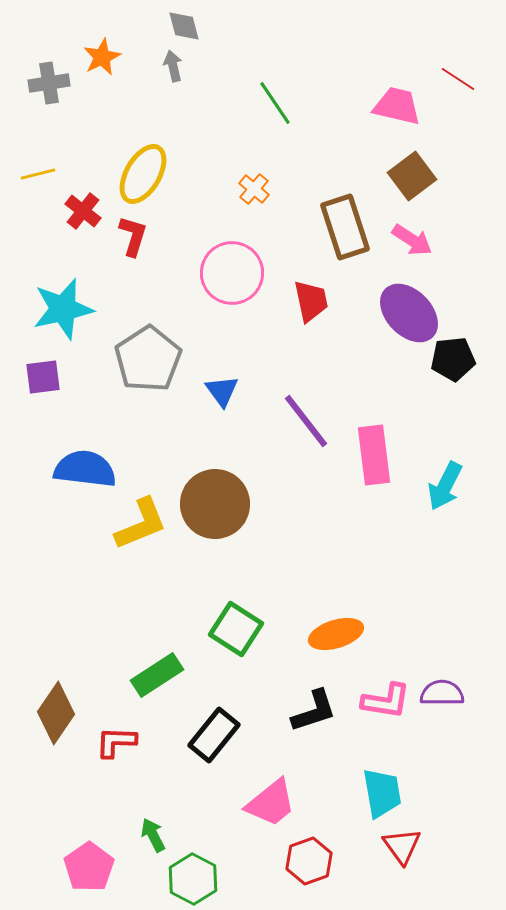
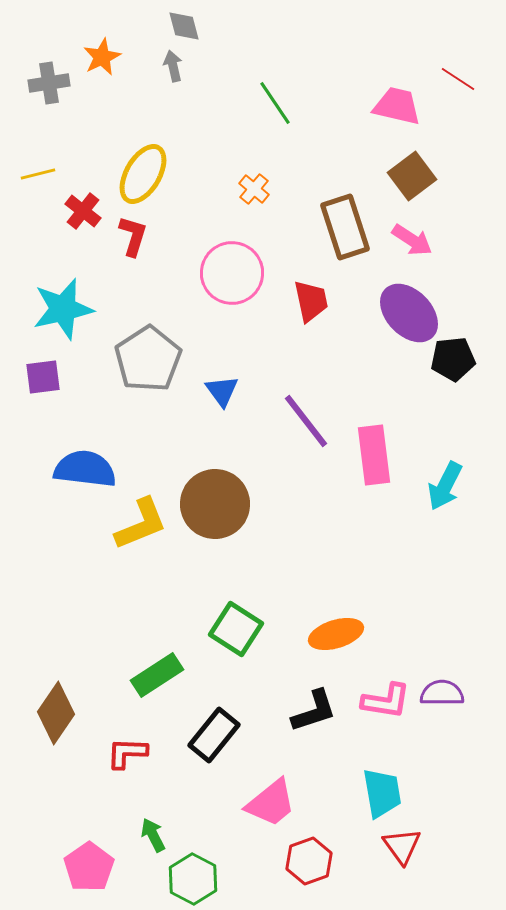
red L-shape at (116, 742): moved 11 px right, 11 px down
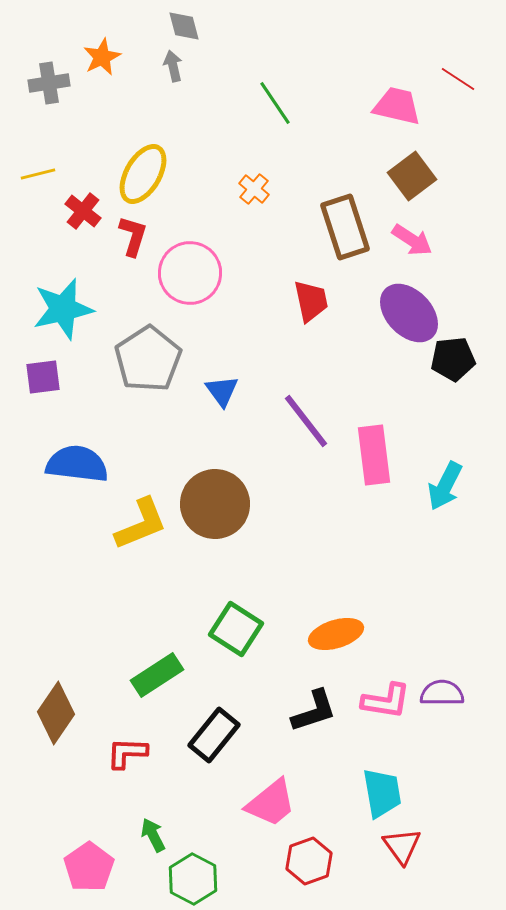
pink circle at (232, 273): moved 42 px left
blue semicircle at (85, 469): moved 8 px left, 5 px up
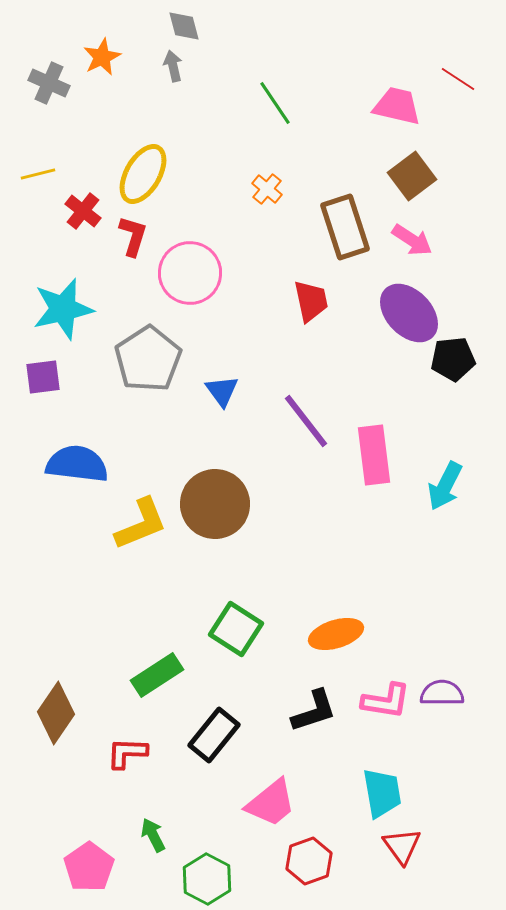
gray cross at (49, 83): rotated 33 degrees clockwise
orange cross at (254, 189): moved 13 px right
green hexagon at (193, 879): moved 14 px right
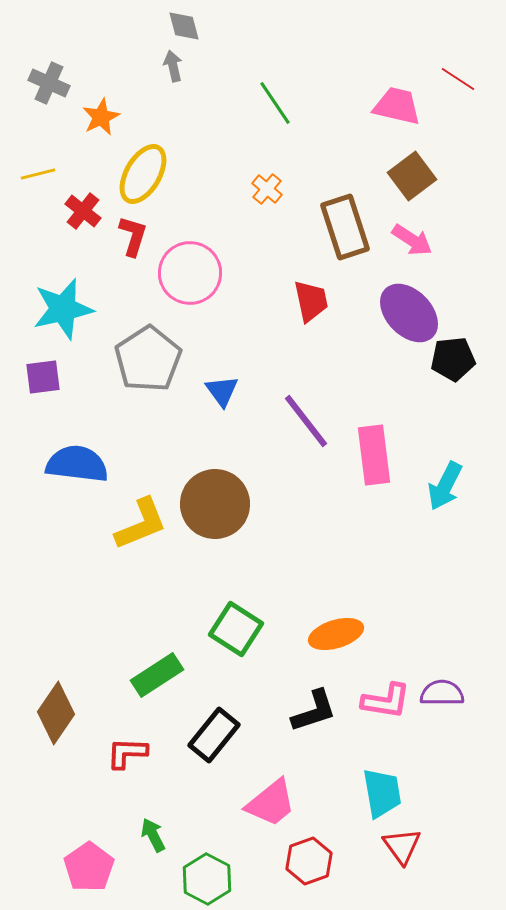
orange star at (102, 57): moved 1 px left, 60 px down
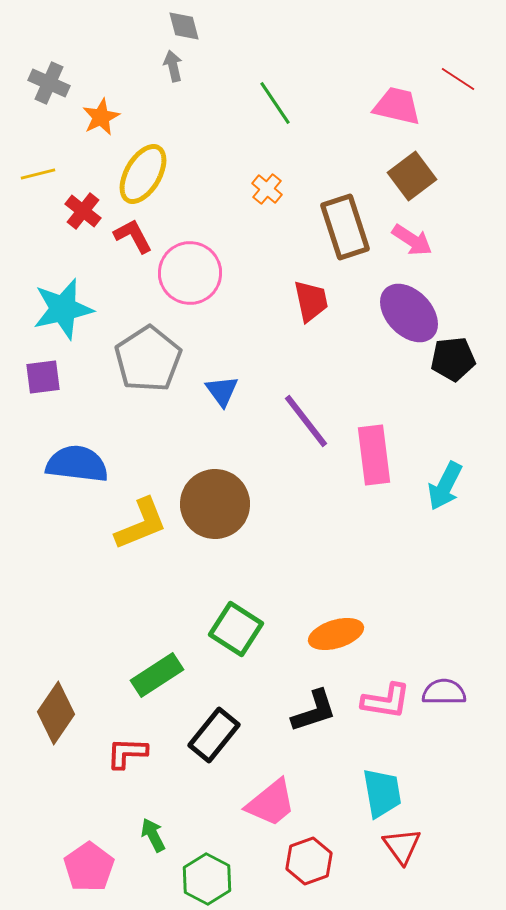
red L-shape at (133, 236): rotated 45 degrees counterclockwise
purple semicircle at (442, 693): moved 2 px right, 1 px up
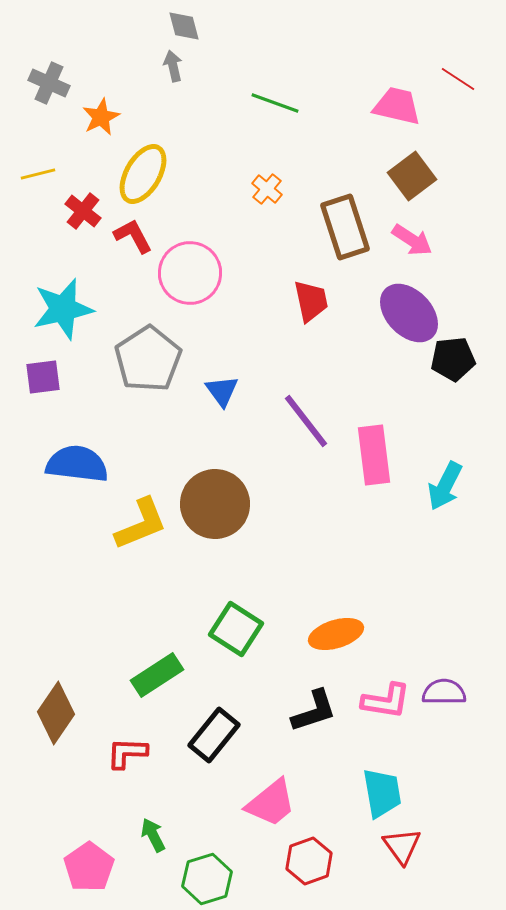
green line at (275, 103): rotated 36 degrees counterclockwise
green hexagon at (207, 879): rotated 15 degrees clockwise
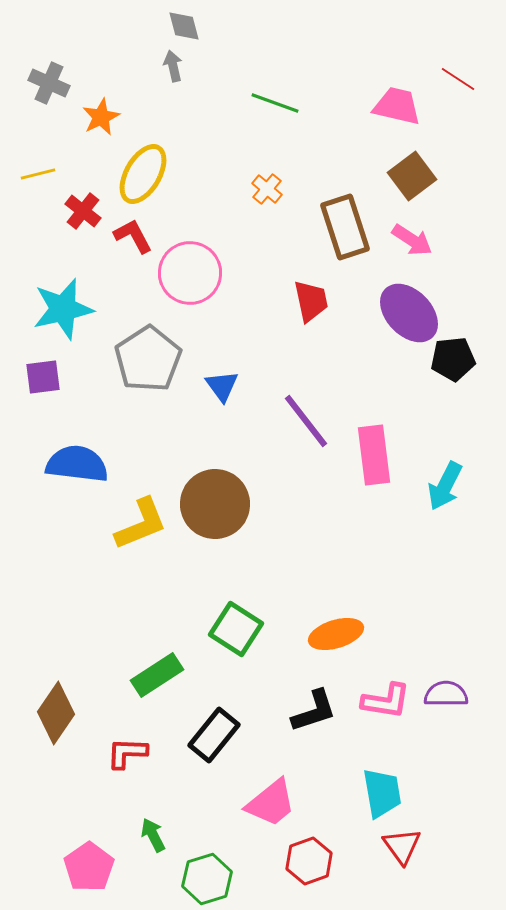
blue triangle at (222, 391): moved 5 px up
purple semicircle at (444, 692): moved 2 px right, 2 px down
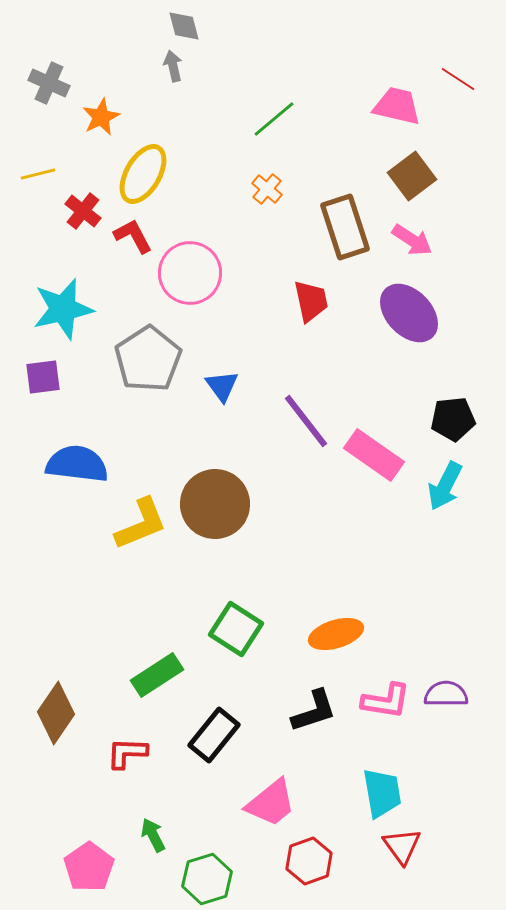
green line at (275, 103): moved 1 px left, 16 px down; rotated 60 degrees counterclockwise
black pentagon at (453, 359): moved 60 px down
pink rectangle at (374, 455): rotated 48 degrees counterclockwise
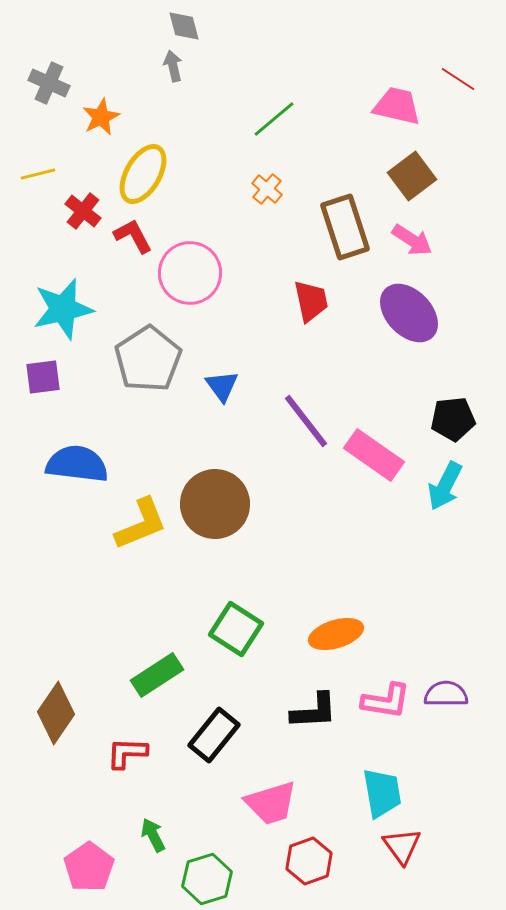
black L-shape at (314, 711): rotated 15 degrees clockwise
pink trapezoid at (271, 803): rotated 22 degrees clockwise
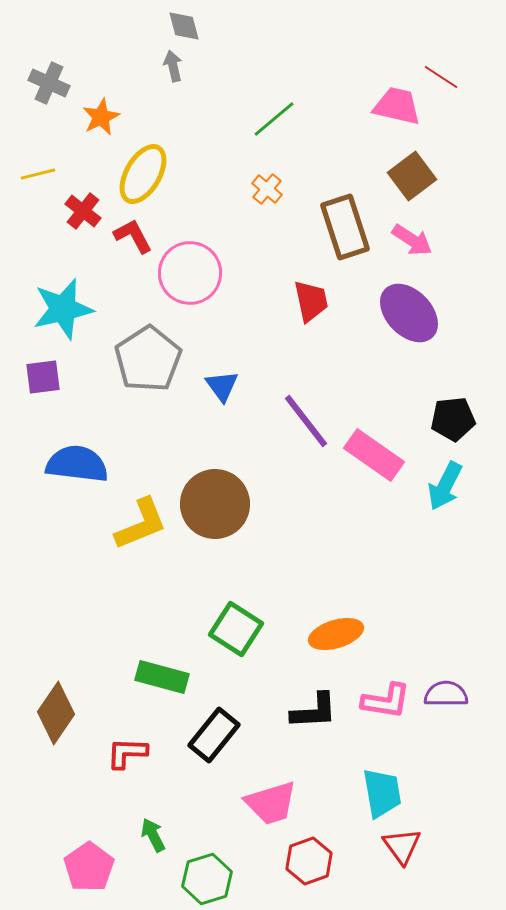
red line at (458, 79): moved 17 px left, 2 px up
green rectangle at (157, 675): moved 5 px right, 2 px down; rotated 48 degrees clockwise
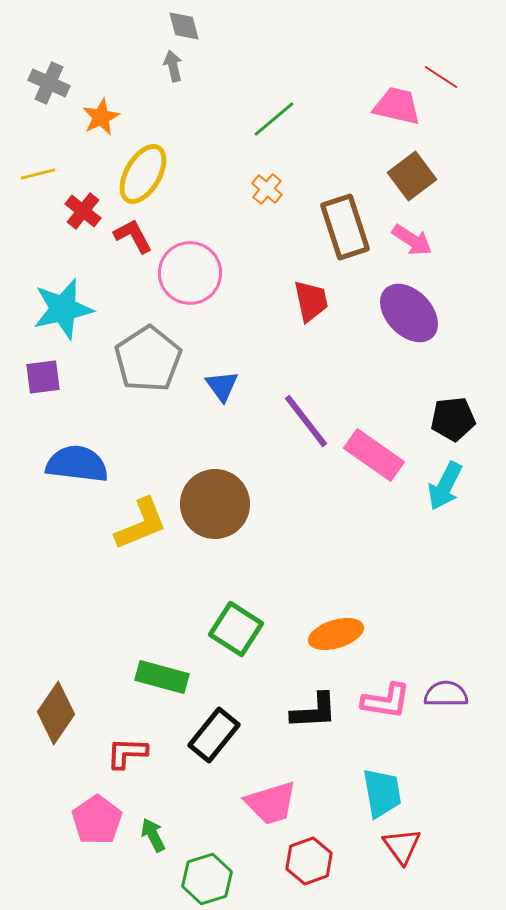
pink pentagon at (89, 867): moved 8 px right, 47 px up
